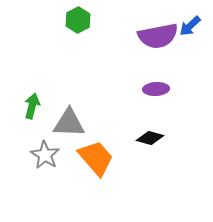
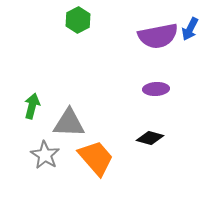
blue arrow: moved 3 px down; rotated 20 degrees counterclockwise
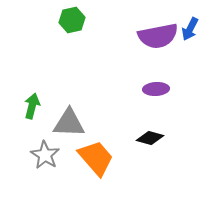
green hexagon: moved 6 px left; rotated 15 degrees clockwise
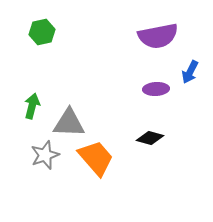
green hexagon: moved 30 px left, 12 px down
blue arrow: moved 43 px down
gray star: rotated 20 degrees clockwise
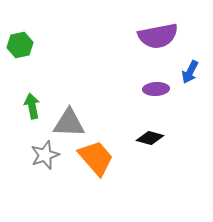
green hexagon: moved 22 px left, 13 px down
green arrow: rotated 25 degrees counterclockwise
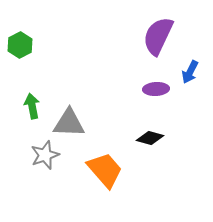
purple semicircle: rotated 126 degrees clockwise
green hexagon: rotated 15 degrees counterclockwise
orange trapezoid: moved 9 px right, 12 px down
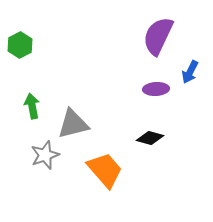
gray triangle: moved 4 px right, 1 px down; rotated 16 degrees counterclockwise
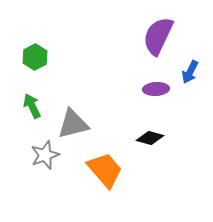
green hexagon: moved 15 px right, 12 px down
green arrow: rotated 15 degrees counterclockwise
